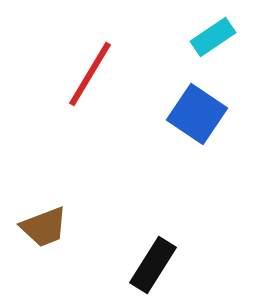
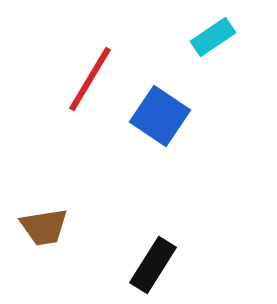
red line: moved 5 px down
blue square: moved 37 px left, 2 px down
brown trapezoid: rotated 12 degrees clockwise
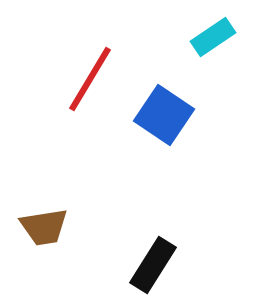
blue square: moved 4 px right, 1 px up
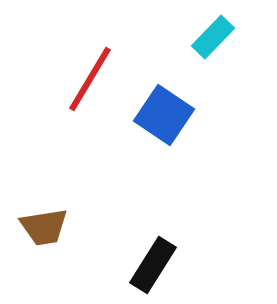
cyan rectangle: rotated 12 degrees counterclockwise
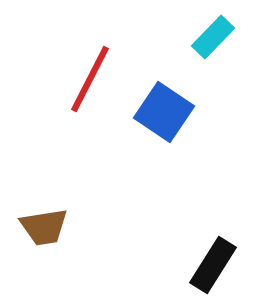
red line: rotated 4 degrees counterclockwise
blue square: moved 3 px up
black rectangle: moved 60 px right
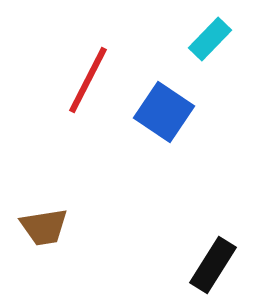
cyan rectangle: moved 3 px left, 2 px down
red line: moved 2 px left, 1 px down
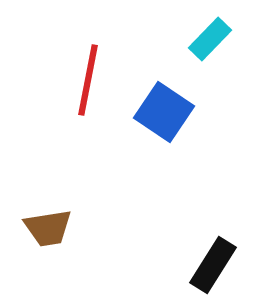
red line: rotated 16 degrees counterclockwise
brown trapezoid: moved 4 px right, 1 px down
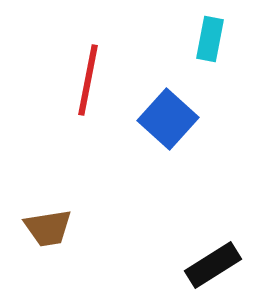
cyan rectangle: rotated 33 degrees counterclockwise
blue square: moved 4 px right, 7 px down; rotated 8 degrees clockwise
black rectangle: rotated 26 degrees clockwise
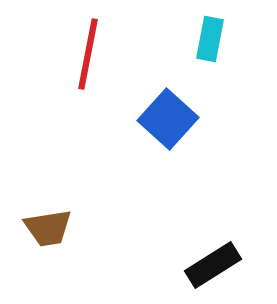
red line: moved 26 px up
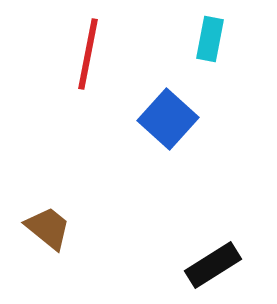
brown trapezoid: rotated 132 degrees counterclockwise
